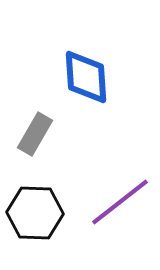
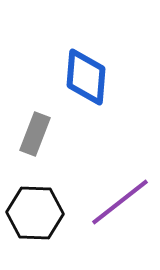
blue diamond: rotated 8 degrees clockwise
gray rectangle: rotated 9 degrees counterclockwise
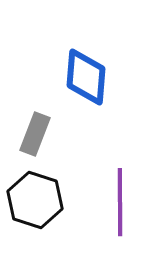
purple line: rotated 52 degrees counterclockwise
black hexagon: moved 13 px up; rotated 16 degrees clockwise
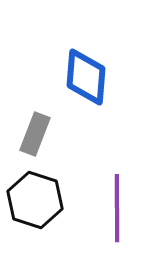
purple line: moved 3 px left, 6 px down
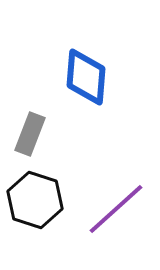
gray rectangle: moved 5 px left
purple line: moved 1 px left, 1 px down; rotated 48 degrees clockwise
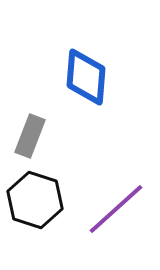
gray rectangle: moved 2 px down
